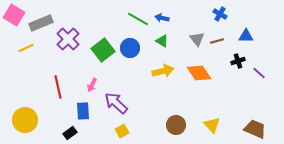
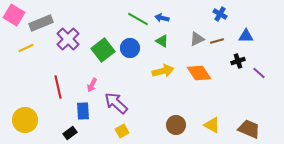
gray triangle: rotated 42 degrees clockwise
yellow triangle: rotated 18 degrees counterclockwise
brown trapezoid: moved 6 px left
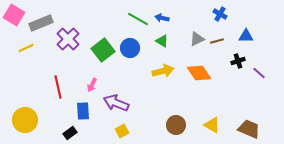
purple arrow: rotated 20 degrees counterclockwise
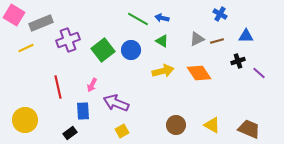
purple cross: moved 1 px down; rotated 25 degrees clockwise
blue circle: moved 1 px right, 2 px down
